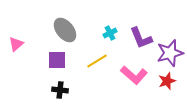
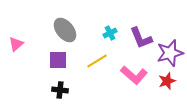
purple square: moved 1 px right
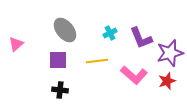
yellow line: rotated 25 degrees clockwise
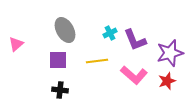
gray ellipse: rotated 10 degrees clockwise
purple L-shape: moved 6 px left, 2 px down
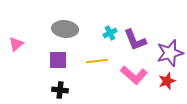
gray ellipse: moved 1 px up; rotated 55 degrees counterclockwise
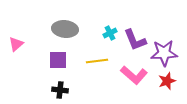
purple star: moved 6 px left; rotated 12 degrees clockwise
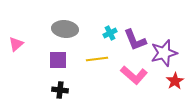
purple star: rotated 12 degrees counterclockwise
yellow line: moved 2 px up
red star: moved 8 px right; rotated 12 degrees counterclockwise
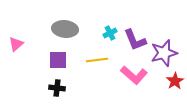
yellow line: moved 1 px down
black cross: moved 3 px left, 2 px up
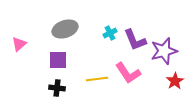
gray ellipse: rotated 25 degrees counterclockwise
pink triangle: moved 3 px right
purple star: moved 2 px up
yellow line: moved 19 px down
pink L-shape: moved 6 px left, 2 px up; rotated 16 degrees clockwise
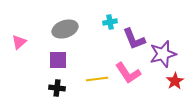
cyan cross: moved 11 px up; rotated 16 degrees clockwise
purple L-shape: moved 1 px left, 1 px up
pink triangle: moved 2 px up
purple star: moved 1 px left, 3 px down
